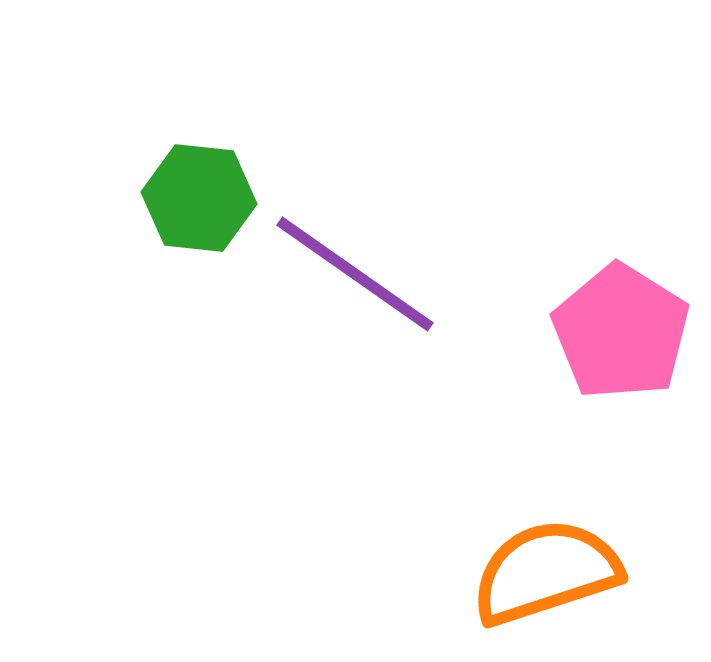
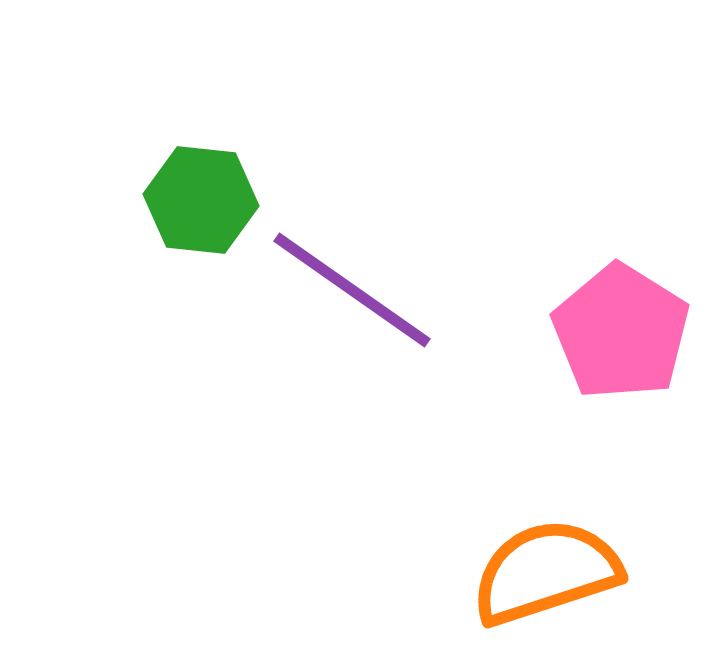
green hexagon: moved 2 px right, 2 px down
purple line: moved 3 px left, 16 px down
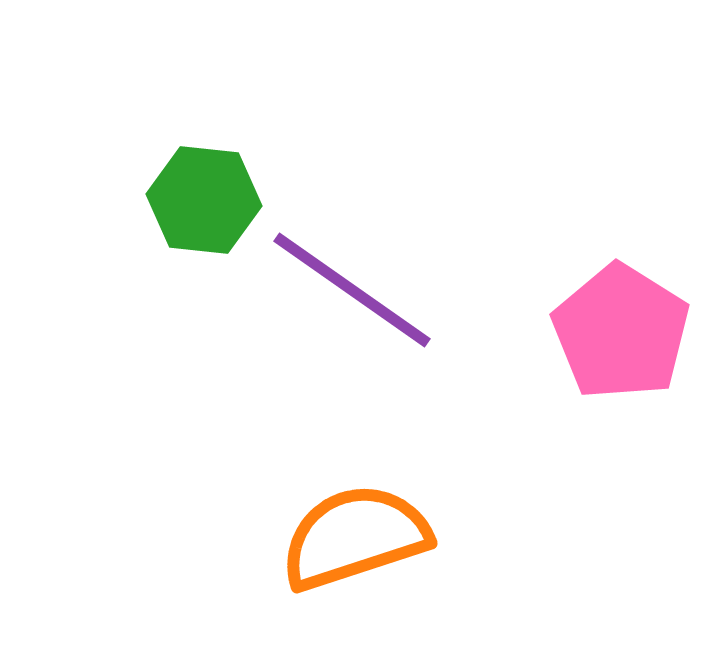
green hexagon: moved 3 px right
orange semicircle: moved 191 px left, 35 px up
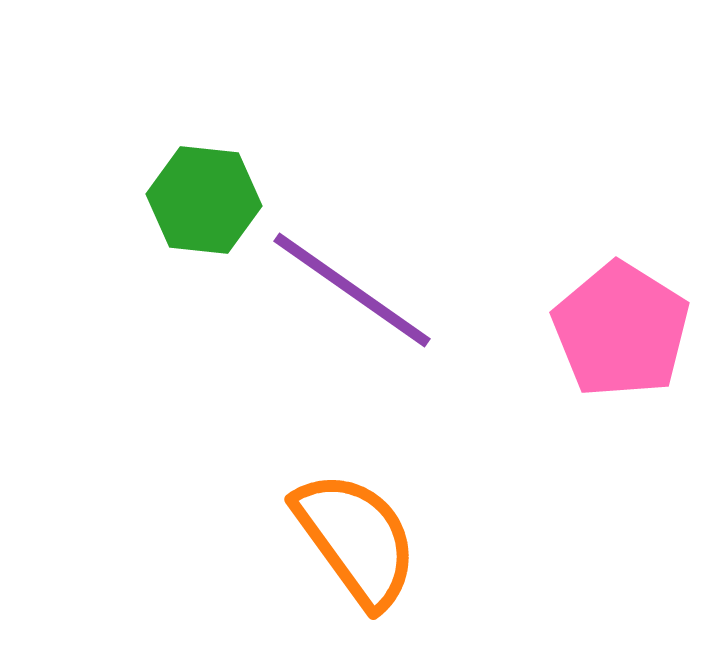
pink pentagon: moved 2 px up
orange semicircle: moved 1 px right, 2 px down; rotated 72 degrees clockwise
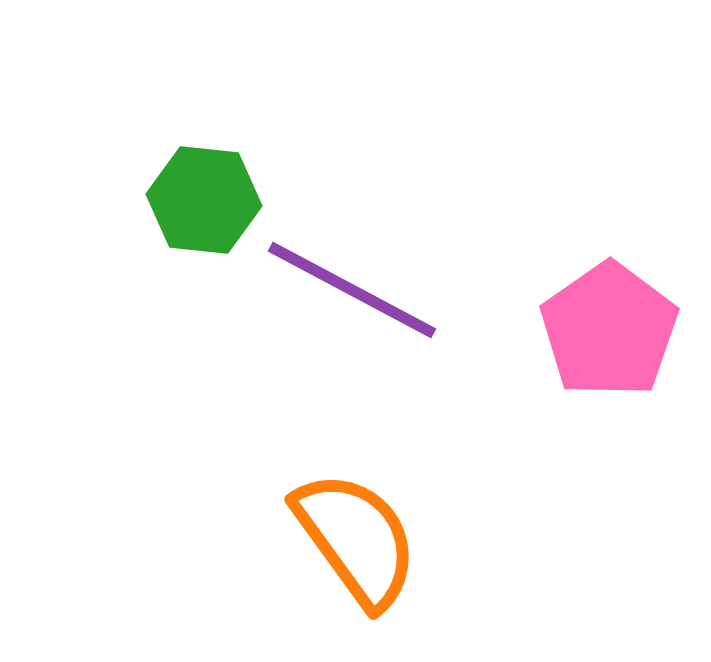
purple line: rotated 7 degrees counterclockwise
pink pentagon: moved 12 px left; rotated 5 degrees clockwise
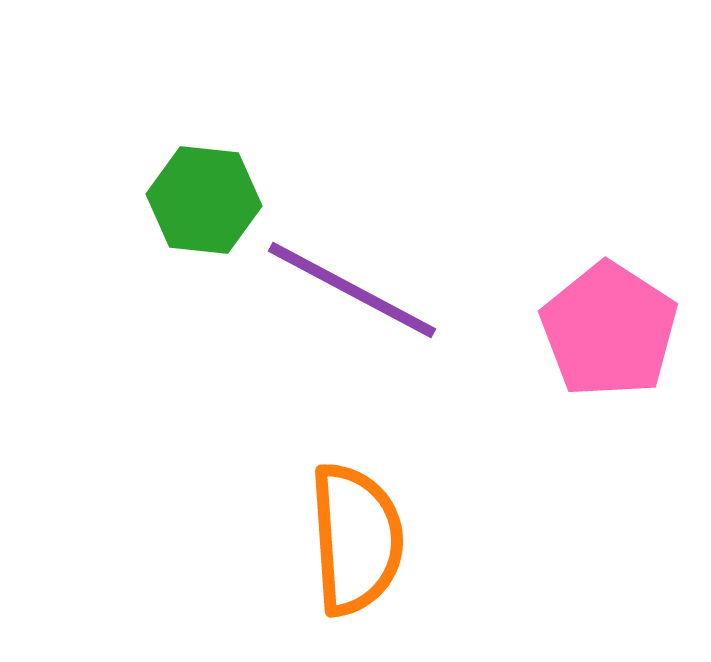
pink pentagon: rotated 4 degrees counterclockwise
orange semicircle: rotated 32 degrees clockwise
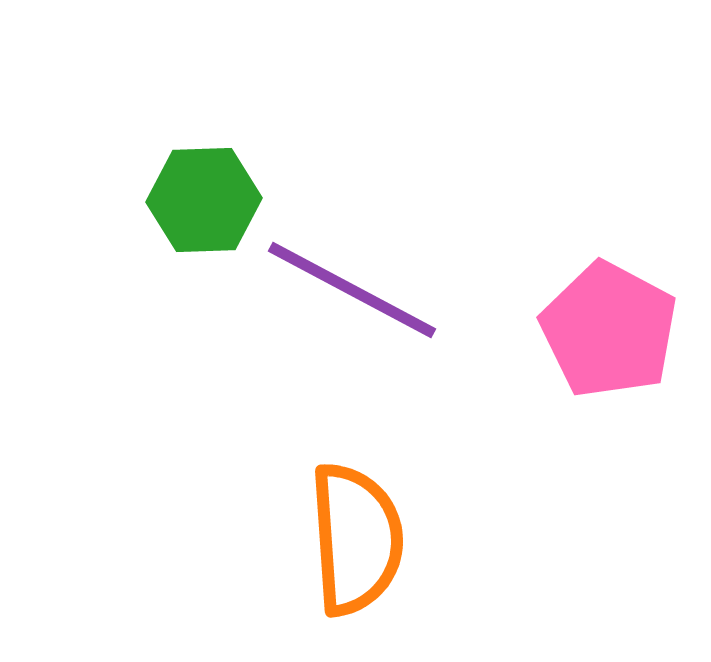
green hexagon: rotated 8 degrees counterclockwise
pink pentagon: rotated 5 degrees counterclockwise
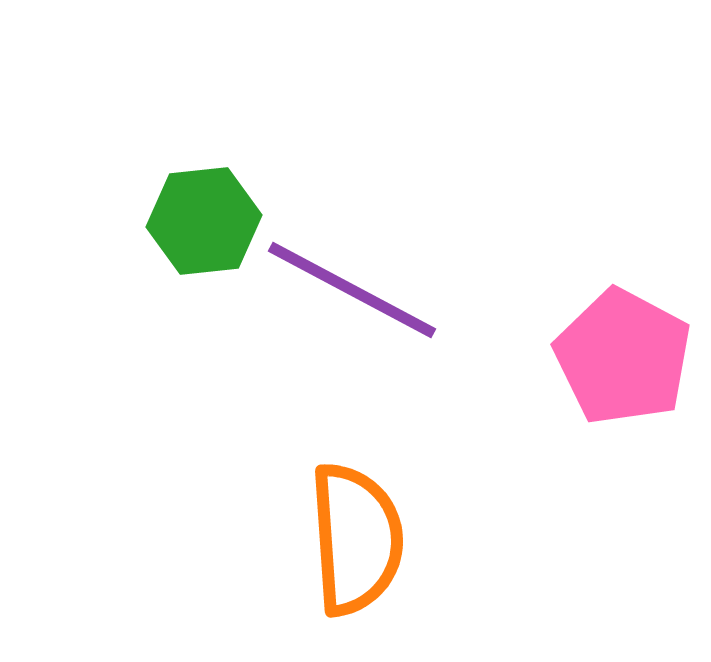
green hexagon: moved 21 px down; rotated 4 degrees counterclockwise
pink pentagon: moved 14 px right, 27 px down
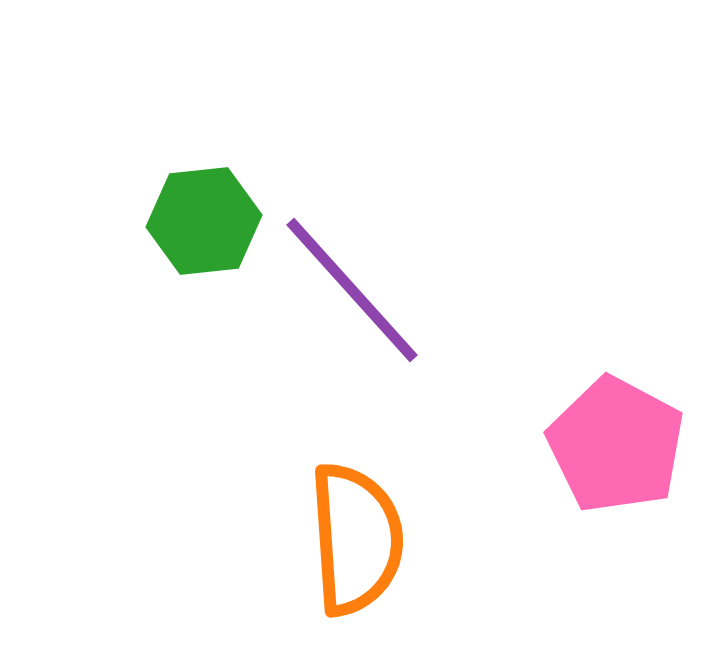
purple line: rotated 20 degrees clockwise
pink pentagon: moved 7 px left, 88 px down
